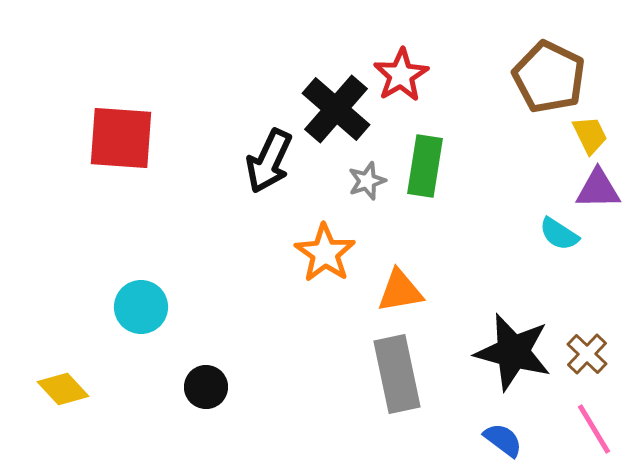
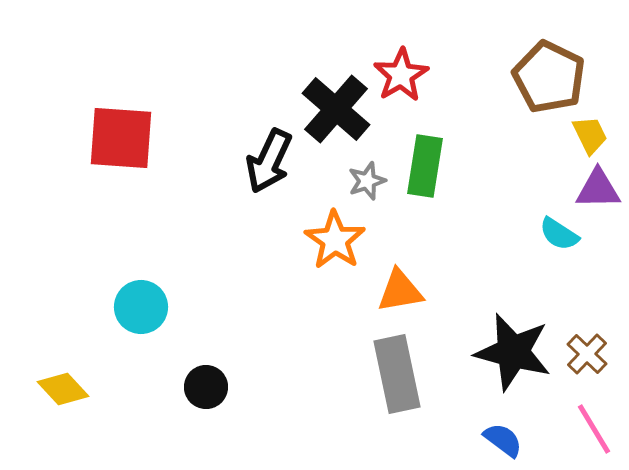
orange star: moved 10 px right, 13 px up
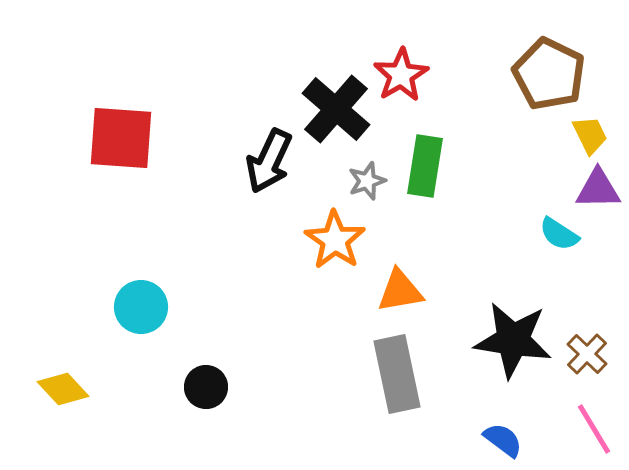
brown pentagon: moved 3 px up
black star: moved 12 px up; rotated 6 degrees counterclockwise
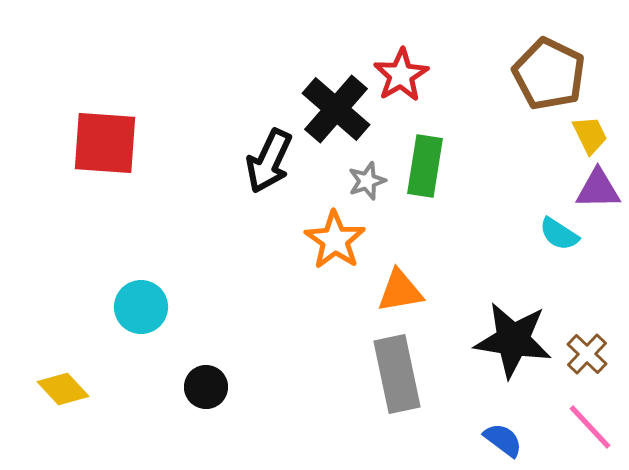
red square: moved 16 px left, 5 px down
pink line: moved 4 px left, 2 px up; rotated 12 degrees counterclockwise
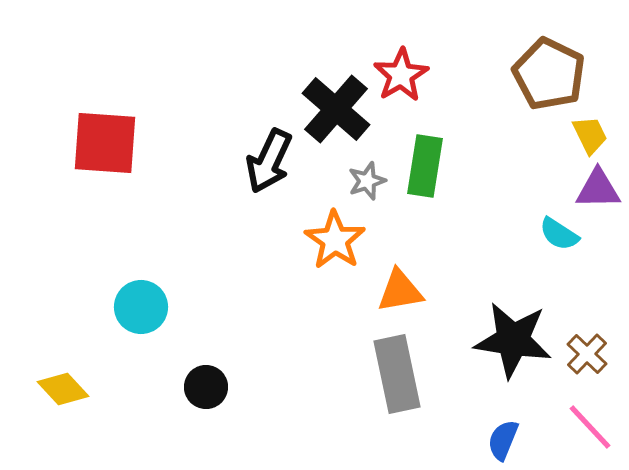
blue semicircle: rotated 105 degrees counterclockwise
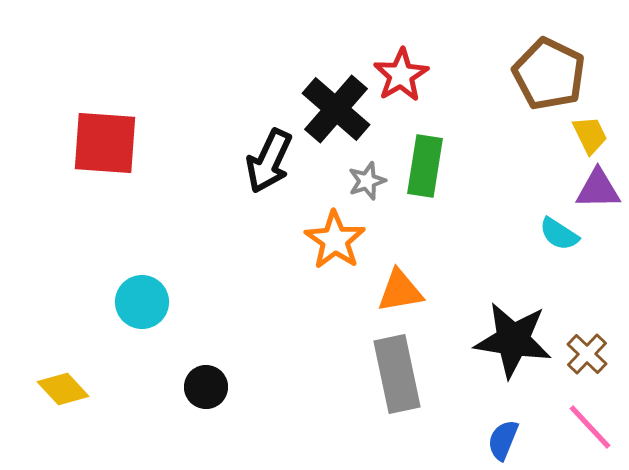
cyan circle: moved 1 px right, 5 px up
